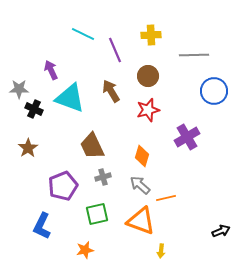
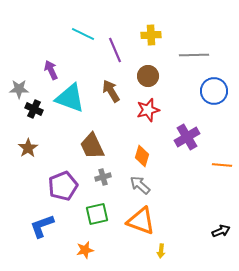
orange line: moved 56 px right, 33 px up; rotated 18 degrees clockwise
blue L-shape: rotated 44 degrees clockwise
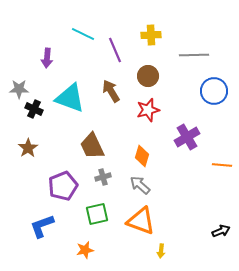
purple arrow: moved 4 px left, 12 px up; rotated 150 degrees counterclockwise
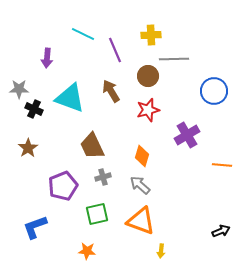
gray line: moved 20 px left, 4 px down
purple cross: moved 2 px up
blue L-shape: moved 7 px left, 1 px down
orange star: moved 2 px right, 1 px down; rotated 18 degrees clockwise
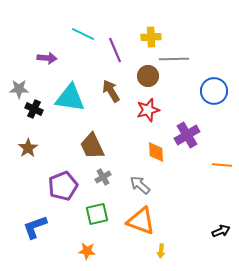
yellow cross: moved 2 px down
purple arrow: rotated 90 degrees counterclockwise
cyan triangle: rotated 12 degrees counterclockwise
orange diamond: moved 14 px right, 4 px up; rotated 20 degrees counterclockwise
gray cross: rotated 14 degrees counterclockwise
